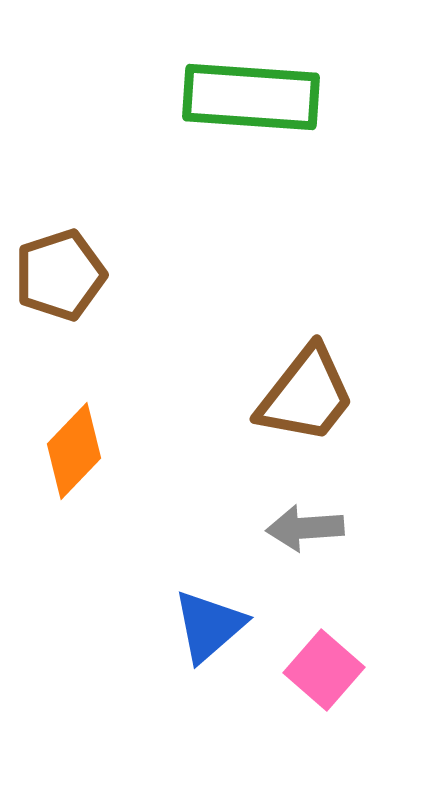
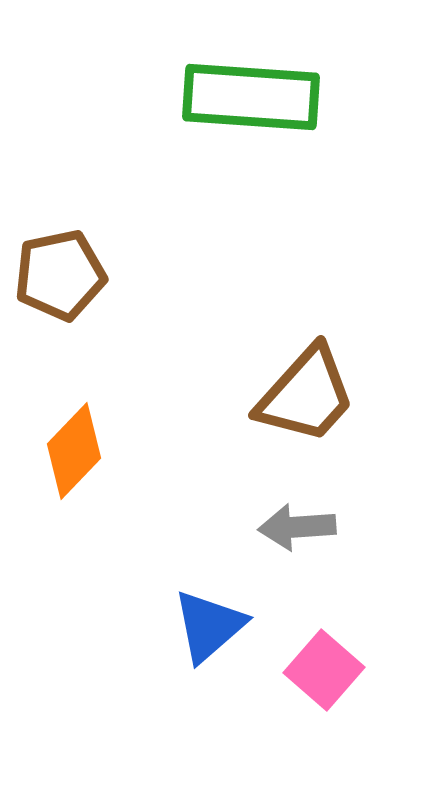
brown pentagon: rotated 6 degrees clockwise
brown trapezoid: rotated 4 degrees clockwise
gray arrow: moved 8 px left, 1 px up
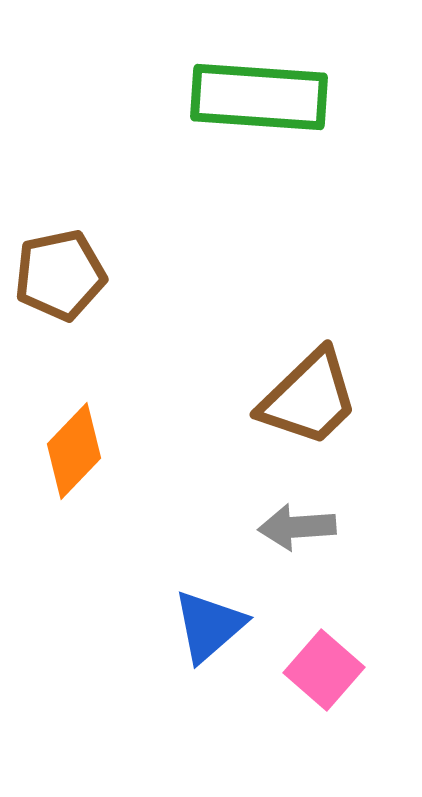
green rectangle: moved 8 px right
brown trapezoid: moved 3 px right, 3 px down; rotated 4 degrees clockwise
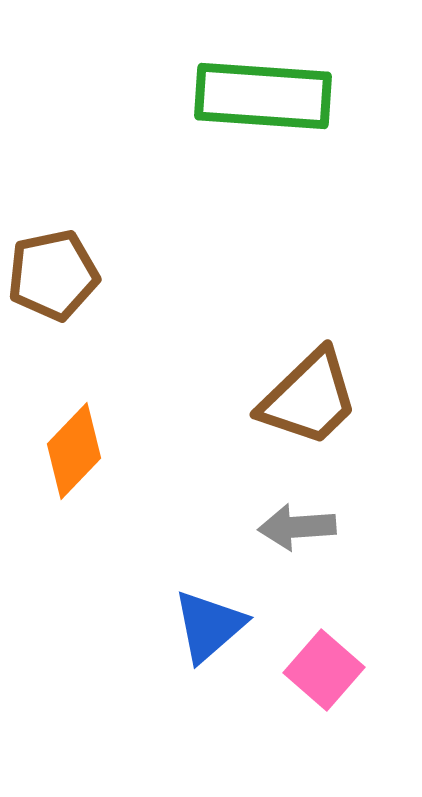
green rectangle: moved 4 px right, 1 px up
brown pentagon: moved 7 px left
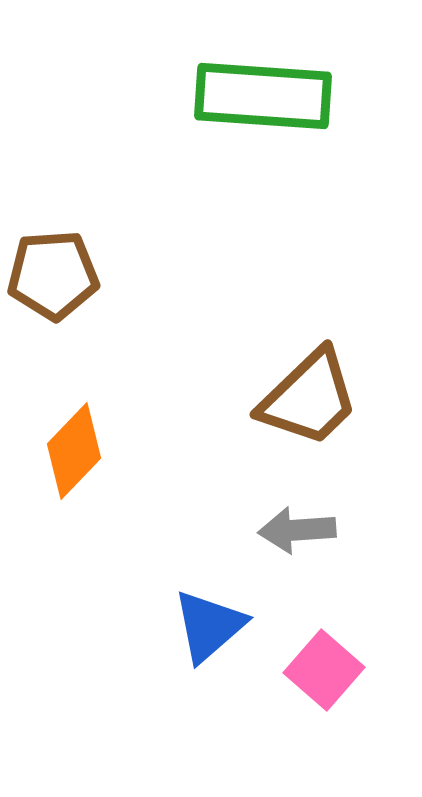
brown pentagon: rotated 8 degrees clockwise
gray arrow: moved 3 px down
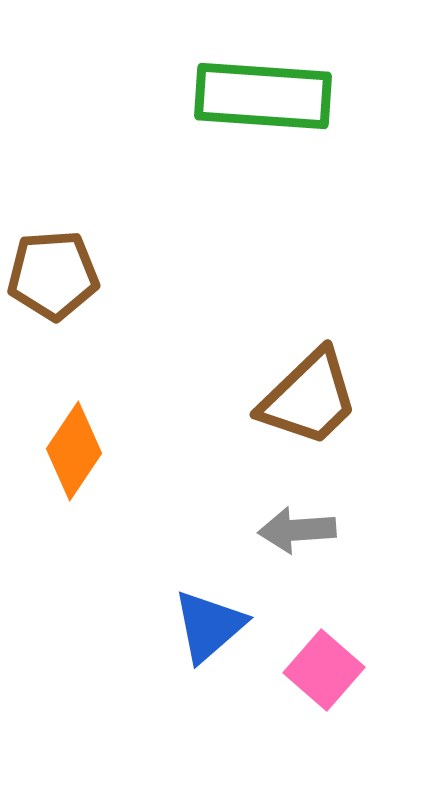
orange diamond: rotated 10 degrees counterclockwise
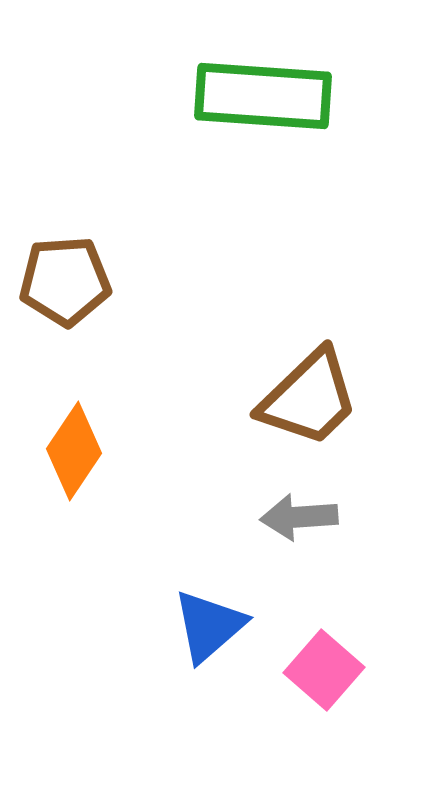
brown pentagon: moved 12 px right, 6 px down
gray arrow: moved 2 px right, 13 px up
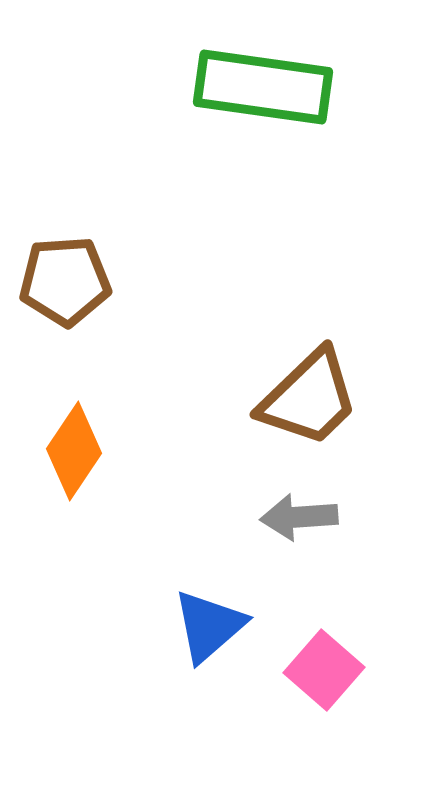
green rectangle: moved 9 px up; rotated 4 degrees clockwise
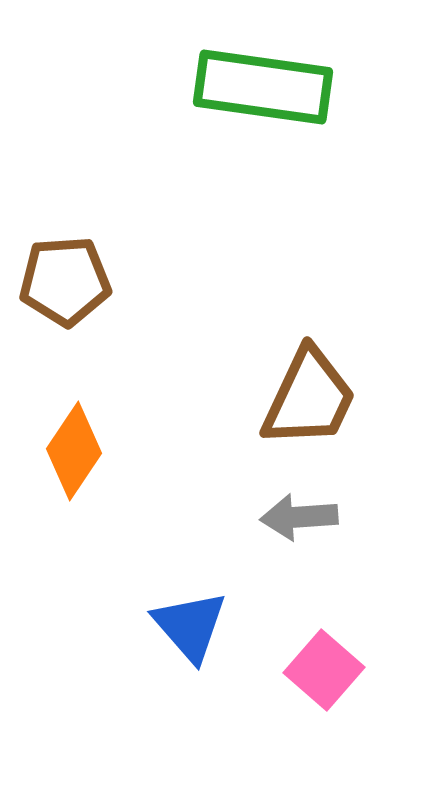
brown trapezoid: rotated 21 degrees counterclockwise
blue triangle: moved 19 px left; rotated 30 degrees counterclockwise
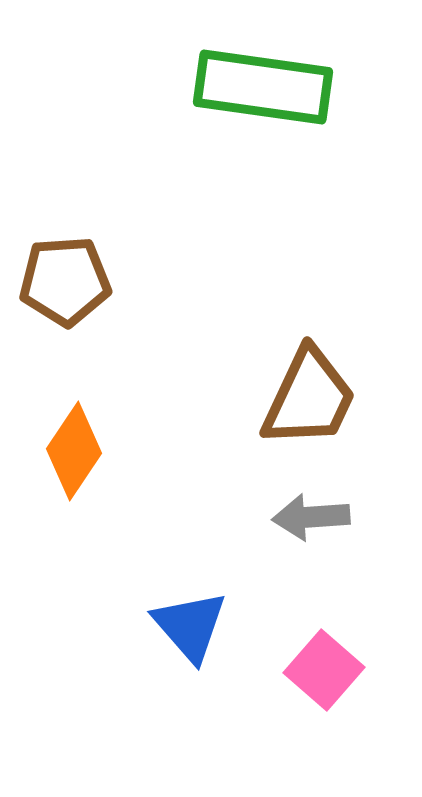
gray arrow: moved 12 px right
